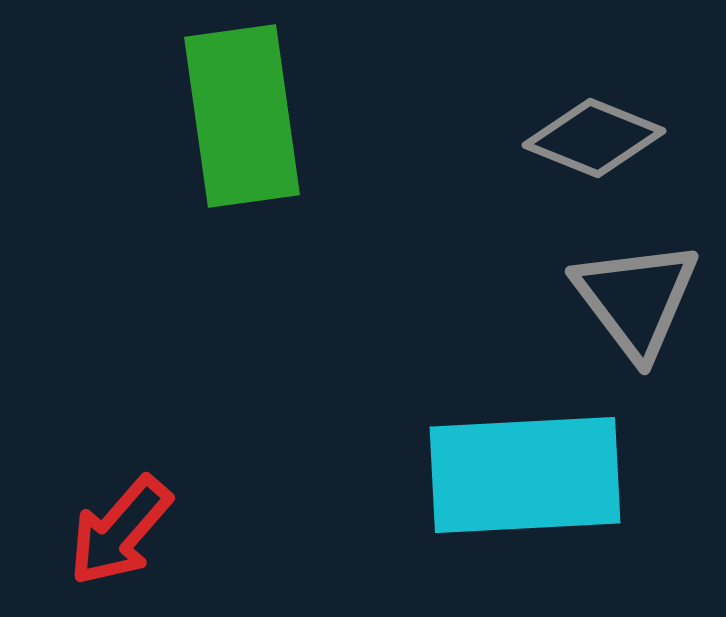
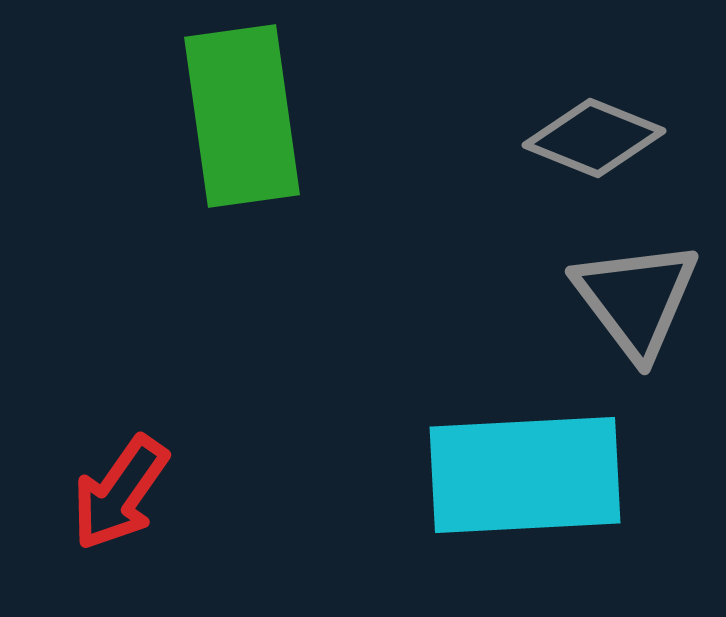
red arrow: moved 38 px up; rotated 6 degrees counterclockwise
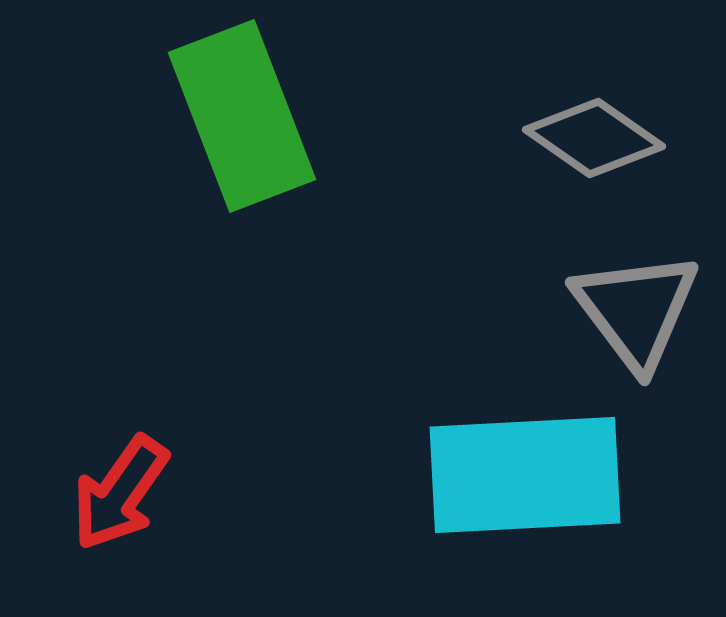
green rectangle: rotated 13 degrees counterclockwise
gray diamond: rotated 13 degrees clockwise
gray triangle: moved 11 px down
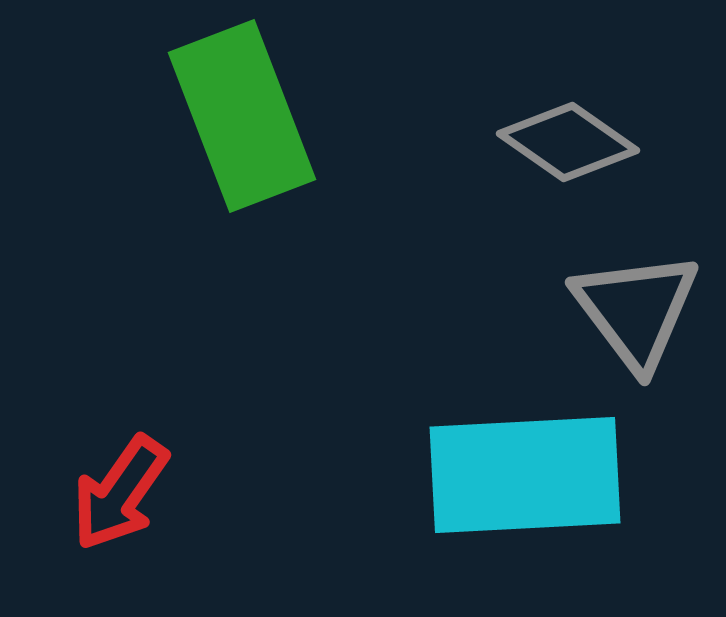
gray diamond: moved 26 px left, 4 px down
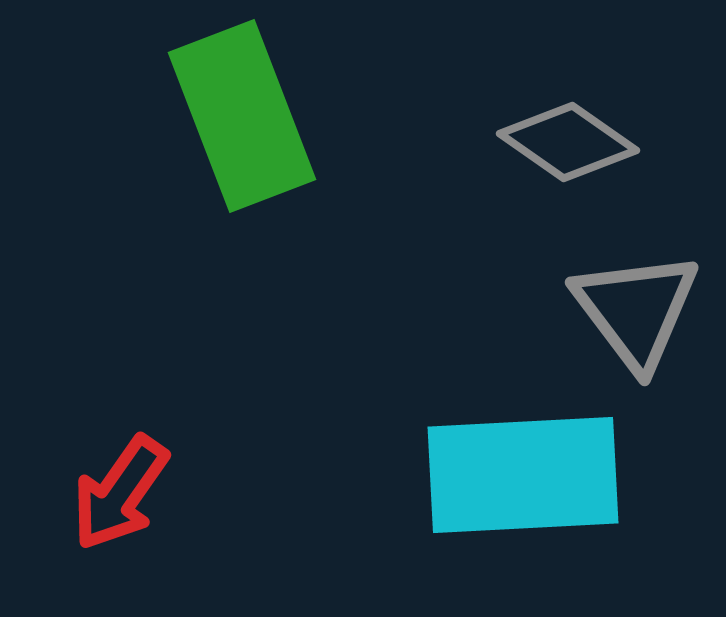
cyan rectangle: moved 2 px left
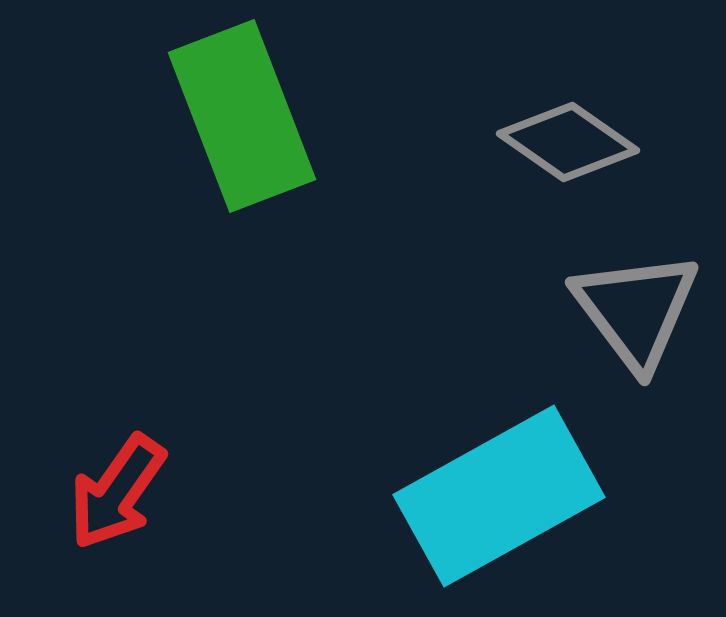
cyan rectangle: moved 24 px left, 21 px down; rotated 26 degrees counterclockwise
red arrow: moved 3 px left, 1 px up
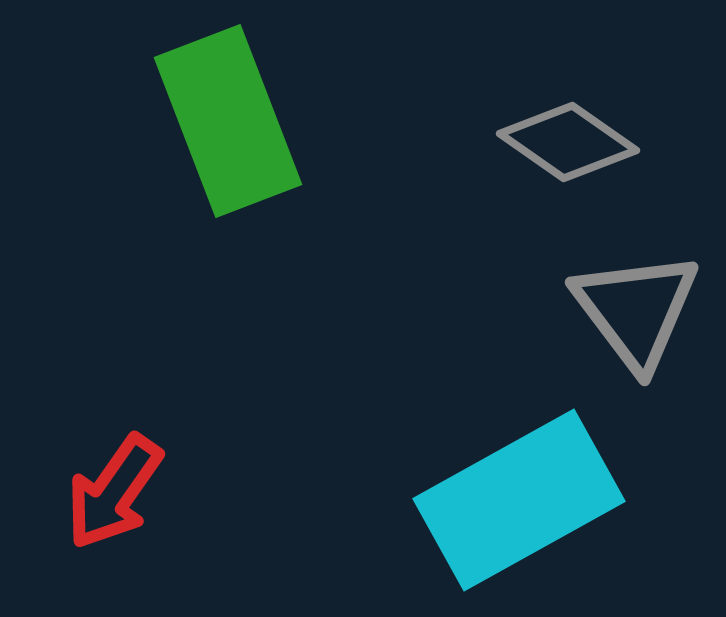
green rectangle: moved 14 px left, 5 px down
red arrow: moved 3 px left
cyan rectangle: moved 20 px right, 4 px down
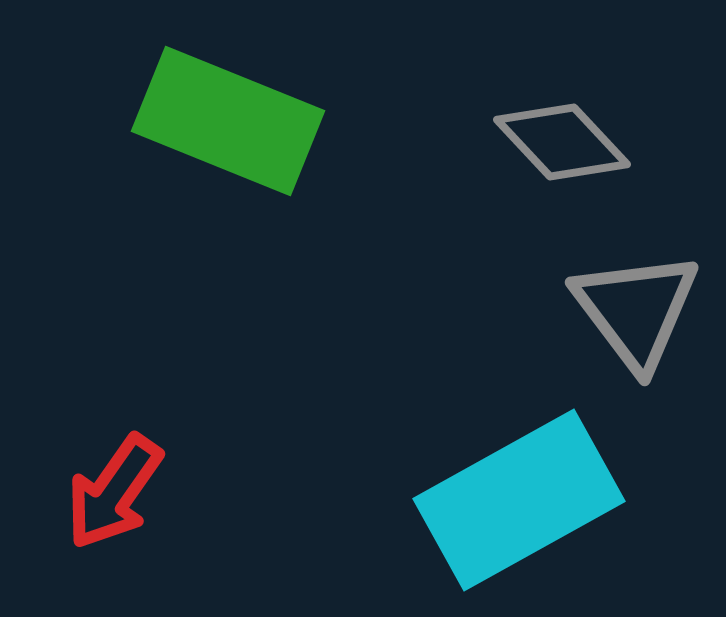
green rectangle: rotated 47 degrees counterclockwise
gray diamond: moved 6 px left; rotated 12 degrees clockwise
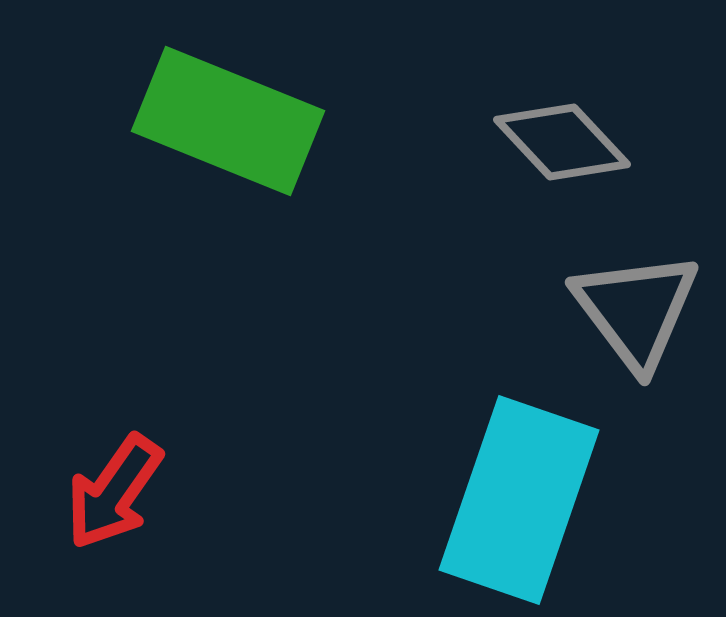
cyan rectangle: rotated 42 degrees counterclockwise
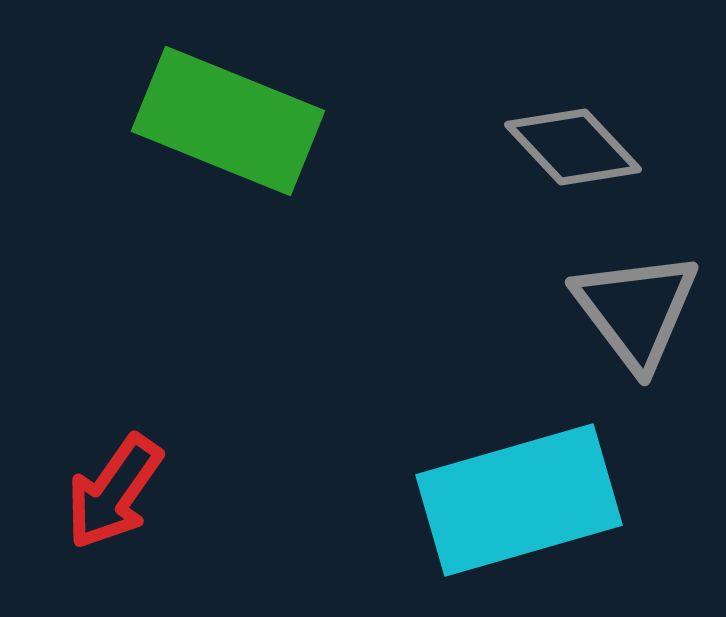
gray diamond: moved 11 px right, 5 px down
cyan rectangle: rotated 55 degrees clockwise
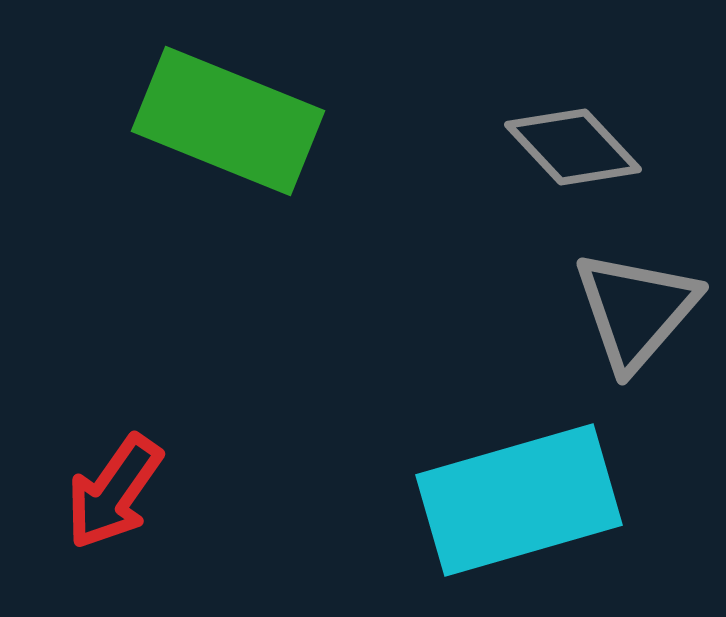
gray triangle: rotated 18 degrees clockwise
